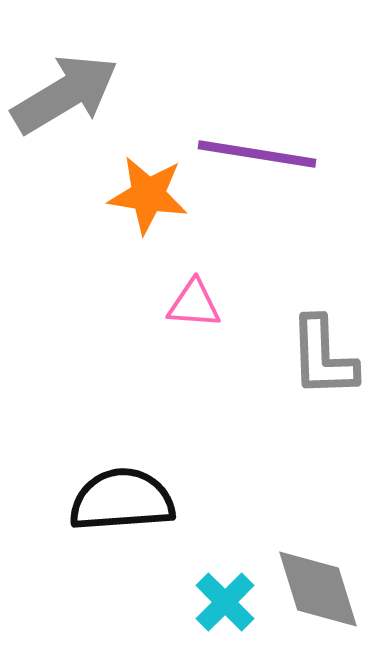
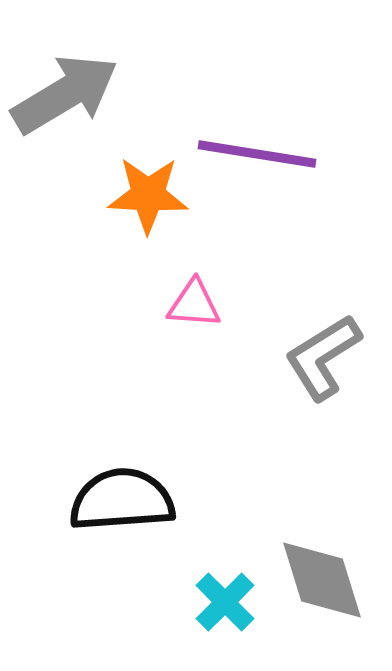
orange star: rotated 6 degrees counterclockwise
gray L-shape: rotated 60 degrees clockwise
gray diamond: moved 4 px right, 9 px up
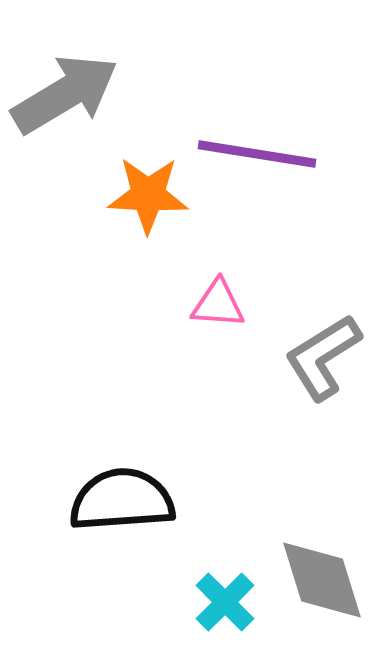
pink triangle: moved 24 px right
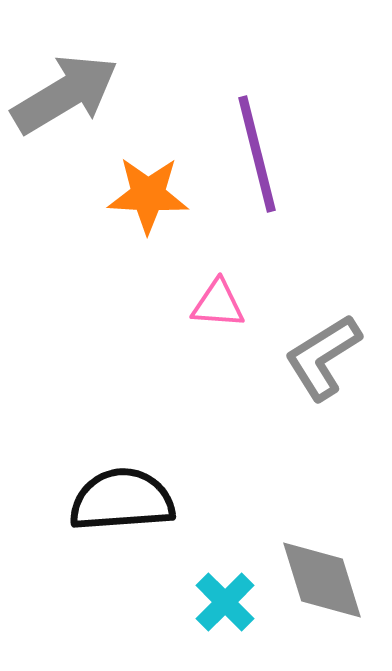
purple line: rotated 67 degrees clockwise
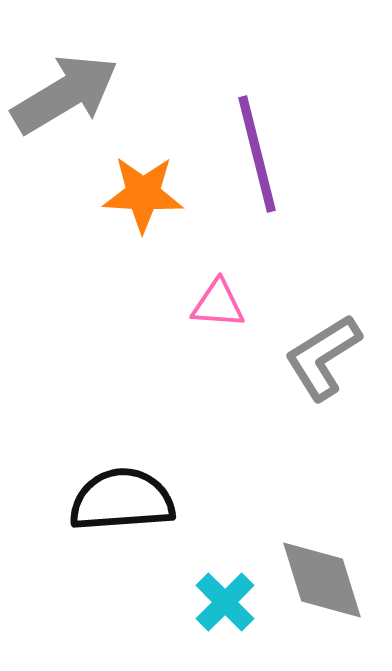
orange star: moved 5 px left, 1 px up
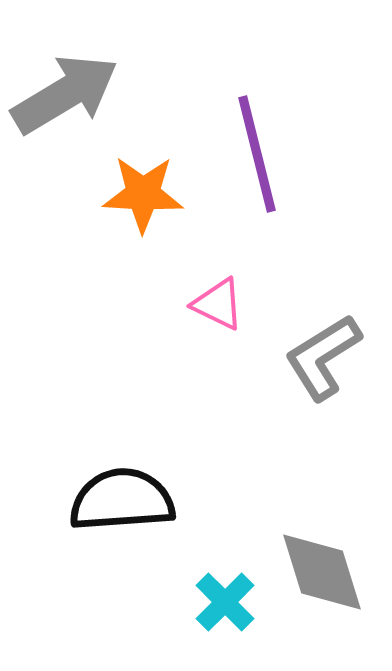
pink triangle: rotated 22 degrees clockwise
gray diamond: moved 8 px up
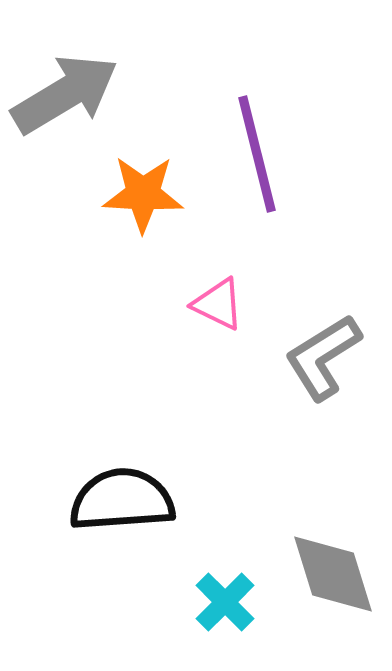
gray diamond: moved 11 px right, 2 px down
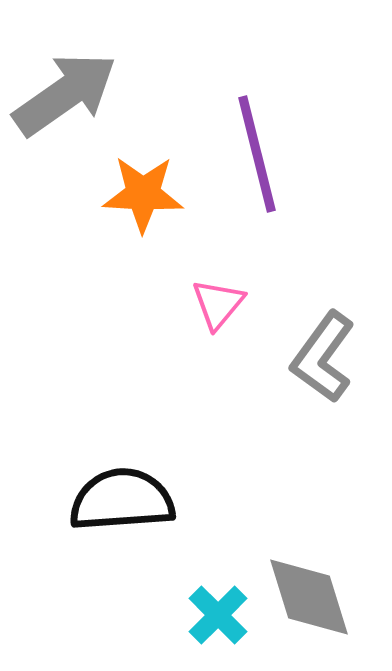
gray arrow: rotated 4 degrees counterclockwise
pink triangle: rotated 44 degrees clockwise
gray L-shape: rotated 22 degrees counterclockwise
gray diamond: moved 24 px left, 23 px down
cyan cross: moved 7 px left, 13 px down
